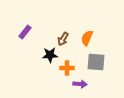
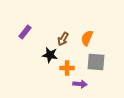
black star: rotated 14 degrees clockwise
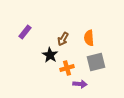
orange semicircle: moved 2 px right; rotated 28 degrees counterclockwise
black star: rotated 21 degrees clockwise
gray square: rotated 18 degrees counterclockwise
orange cross: rotated 16 degrees counterclockwise
